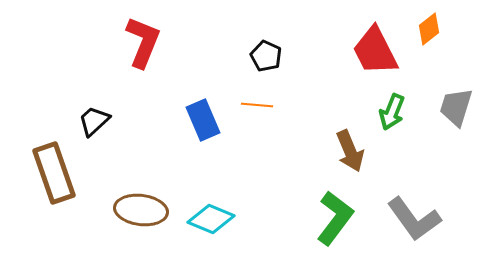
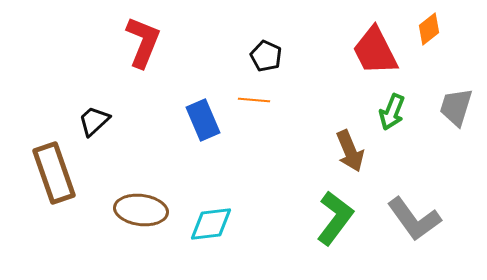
orange line: moved 3 px left, 5 px up
cyan diamond: moved 5 px down; rotated 30 degrees counterclockwise
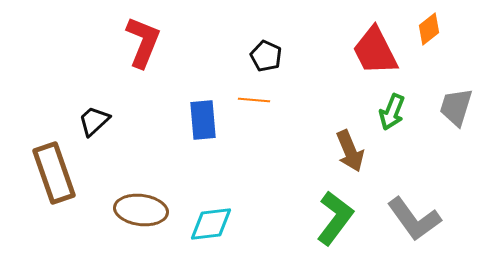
blue rectangle: rotated 18 degrees clockwise
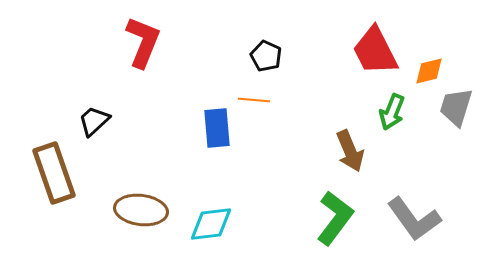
orange diamond: moved 42 px down; rotated 24 degrees clockwise
blue rectangle: moved 14 px right, 8 px down
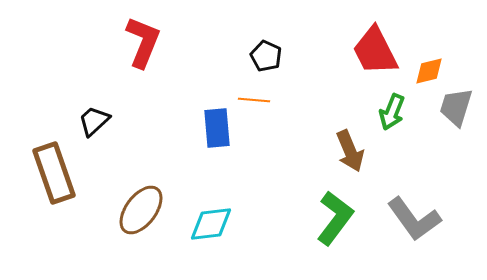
brown ellipse: rotated 60 degrees counterclockwise
